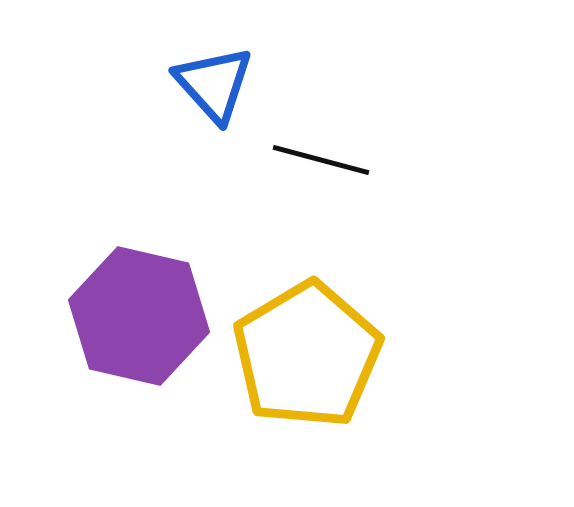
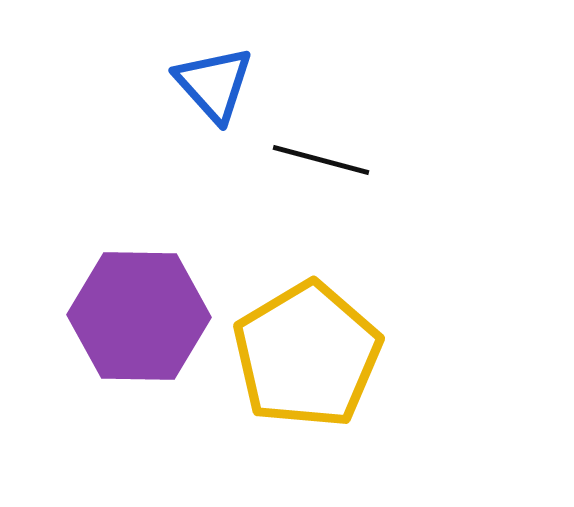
purple hexagon: rotated 12 degrees counterclockwise
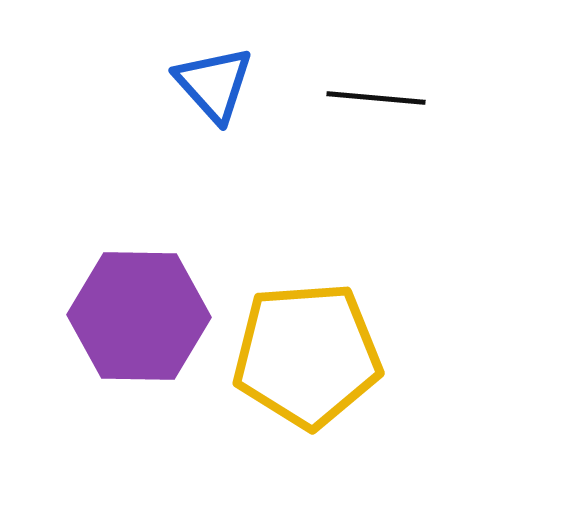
black line: moved 55 px right, 62 px up; rotated 10 degrees counterclockwise
yellow pentagon: rotated 27 degrees clockwise
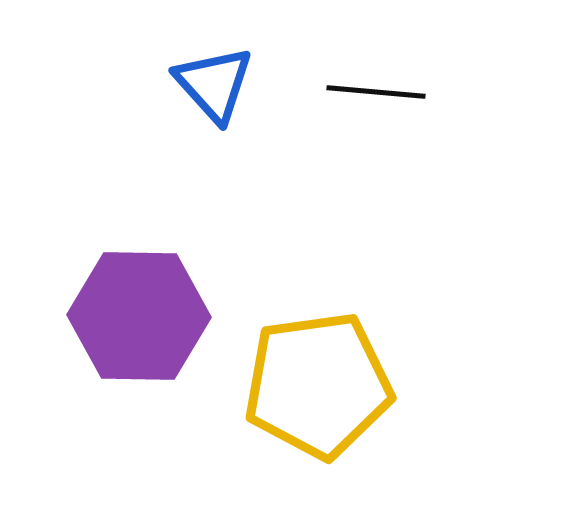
black line: moved 6 px up
yellow pentagon: moved 11 px right, 30 px down; rotated 4 degrees counterclockwise
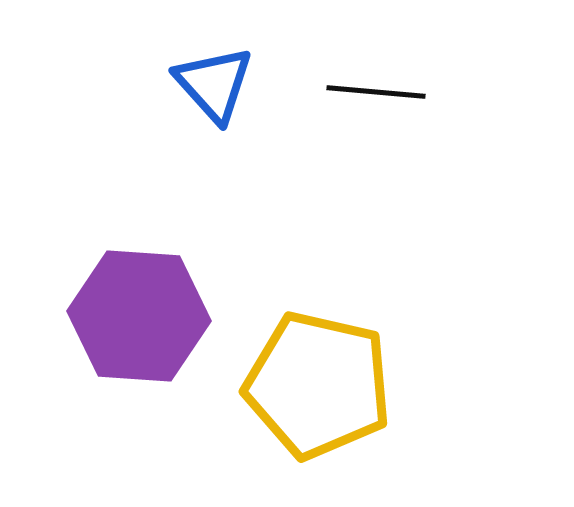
purple hexagon: rotated 3 degrees clockwise
yellow pentagon: rotated 21 degrees clockwise
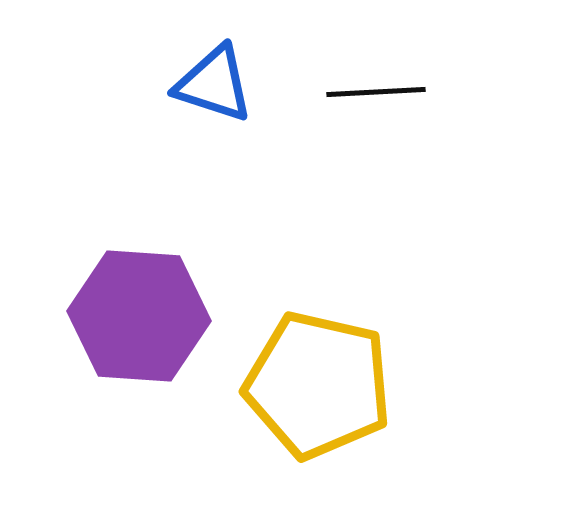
blue triangle: rotated 30 degrees counterclockwise
black line: rotated 8 degrees counterclockwise
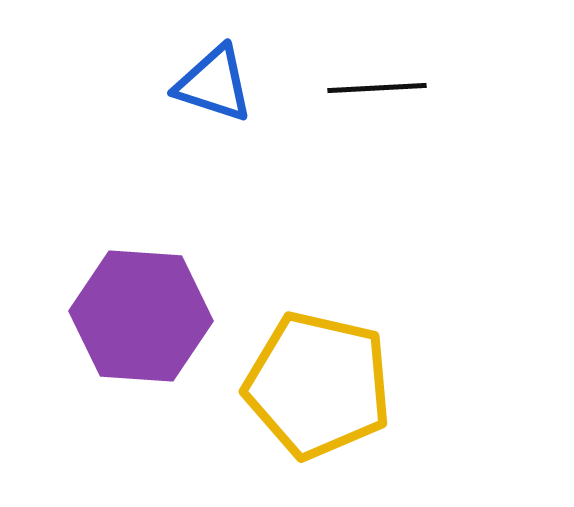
black line: moved 1 px right, 4 px up
purple hexagon: moved 2 px right
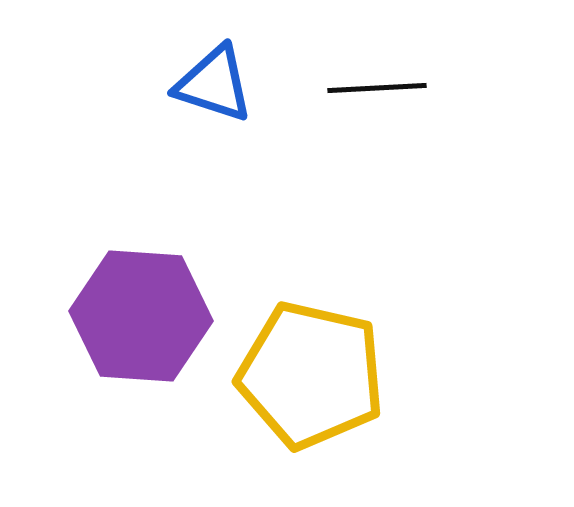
yellow pentagon: moved 7 px left, 10 px up
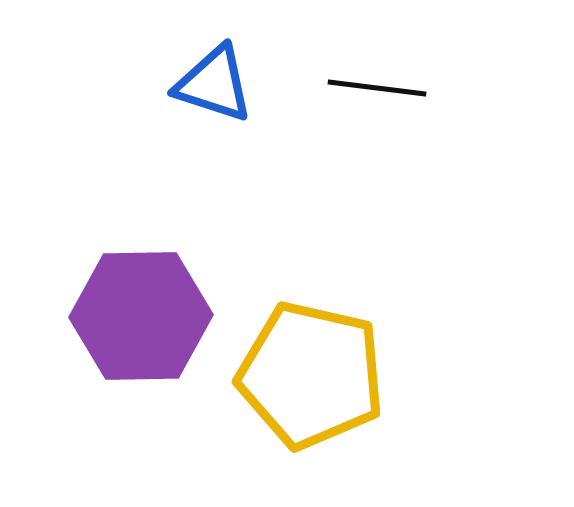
black line: rotated 10 degrees clockwise
purple hexagon: rotated 5 degrees counterclockwise
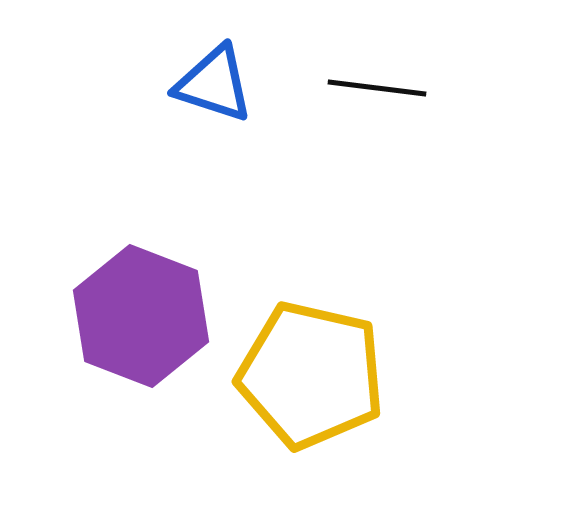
purple hexagon: rotated 22 degrees clockwise
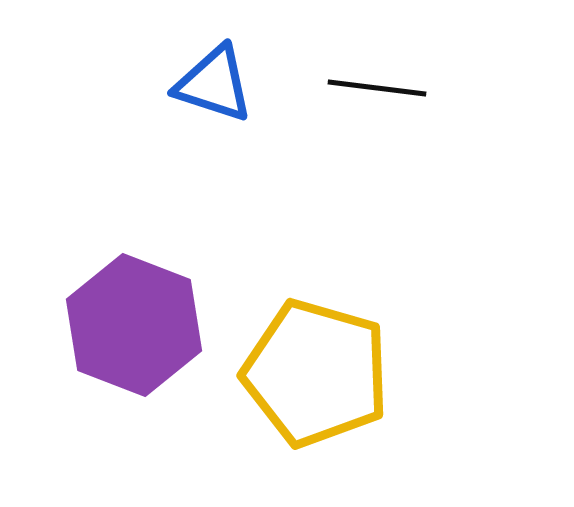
purple hexagon: moved 7 px left, 9 px down
yellow pentagon: moved 5 px right, 2 px up; rotated 3 degrees clockwise
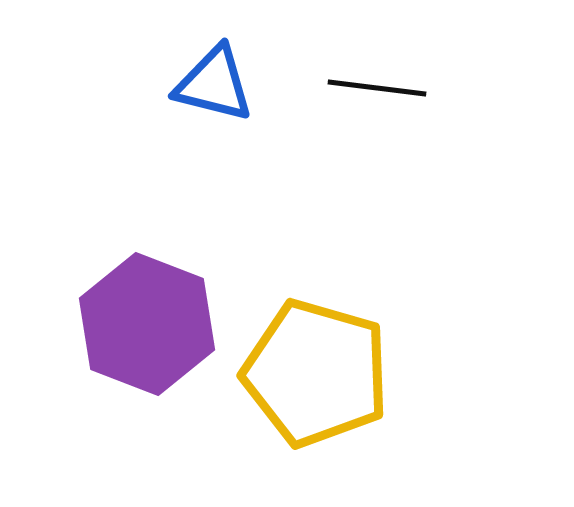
blue triangle: rotated 4 degrees counterclockwise
purple hexagon: moved 13 px right, 1 px up
